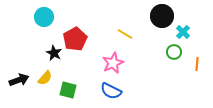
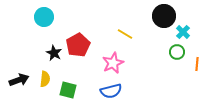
black circle: moved 2 px right
red pentagon: moved 3 px right, 6 px down
green circle: moved 3 px right
yellow semicircle: moved 1 px down; rotated 35 degrees counterclockwise
blue semicircle: rotated 40 degrees counterclockwise
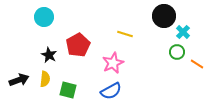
yellow line: rotated 14 degrees counterclockwise
black star: moved 5 px left, 2 px down
orange line: rotated 64 degrees counterclockwise
blue semicircle: rotated 15 degrees counterclockwise
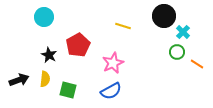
yellow line: moved 2 px left, 8 px up
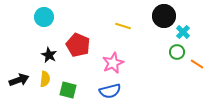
red pentagon: rotated 20 degrees counterclockwise
blue semicircle: moved 1 px left; rotated 15 degrees clockwise
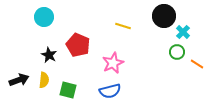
yellow semicircle: moved 1 px left, 1 px down
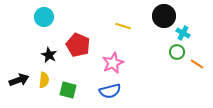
cyan cross: moved 1 px down; rotated 16 degrees counterclockwise
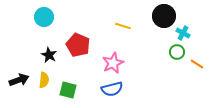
blue semicircle: moved 2 px right, 2 px up
